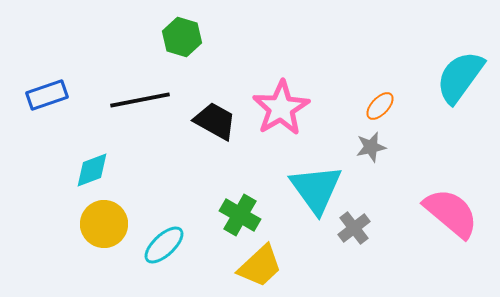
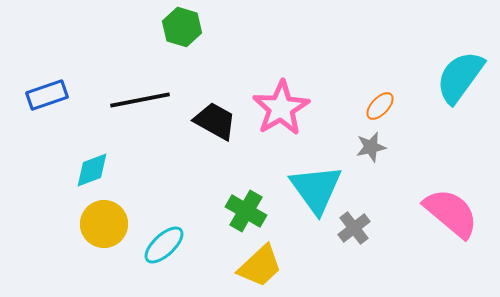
green hexagon: moved 10 px up
green cross: moved 6 px right, 4 px up
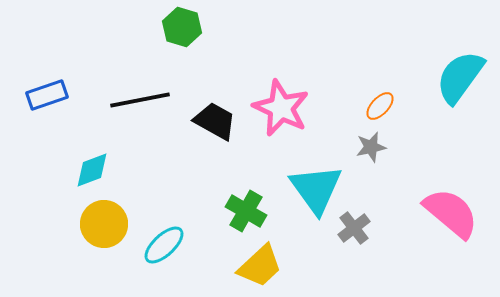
pink star: rotated 16 degrees counterclockwise
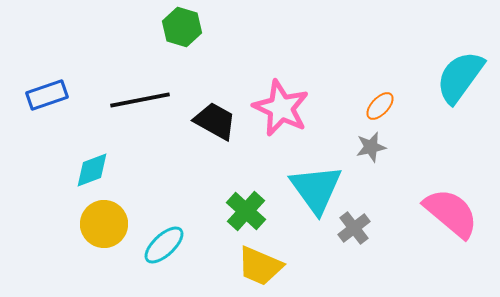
green cross: rotated 12 degrees clockwise
yellow trapezoid: rotated 66 degrees clockwise
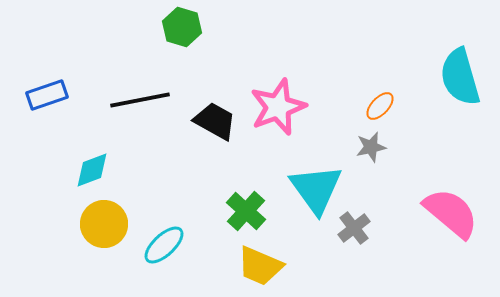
cyan semicircle: rotated 52 degrees counterclockwise
pink star: moved 3 px left, 1 px up; rotated 26 degrees clockwise
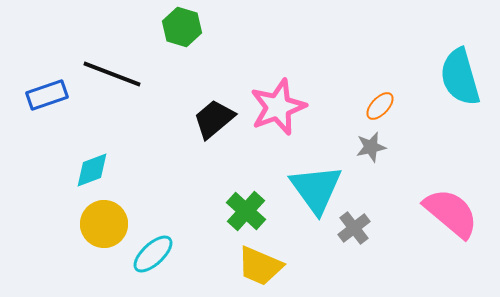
black line: moved 28 px left, 26 px up; rotated 32 degrees clockwise
black trapezoid: moved 1 px left, 2 px up; rotated 69 degrees counterclockwise
cyan ellipse: moved 11 px left, 9 px down
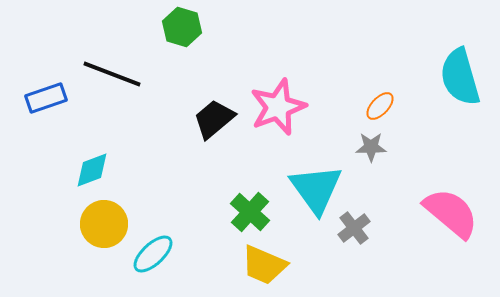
blue rectangle: moved 1 px left, 3 px down
gray star: rotated 12 degrees clockwise
green cross: moved 4 px right, 1 px down
yellow trapezoid: moved 4 px right, 1 px up
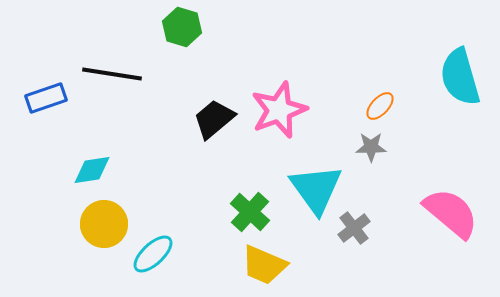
black line: rotated 12 degrees counterclockwise
pink star: moved 1 px right, 3 px down
cyan diamond: rotated 12 degrees clockwise
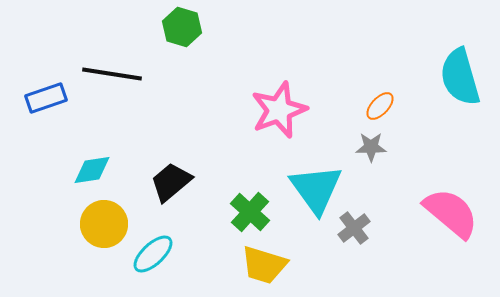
black trapezoid: moved 43 px left, 63 px down
yellow trapezoid: rotated 6 degrees counterclockwise
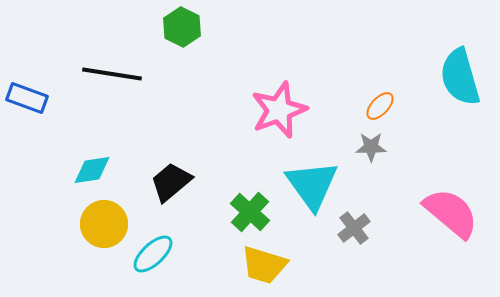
green hexagon: rotated 9 degrees clockwise
blue rectangle: moved 19 px left; rotated 39 degrees clockwise
cyan triangle: moved 4 px left, 4 px up
